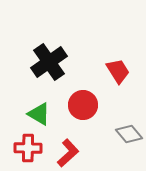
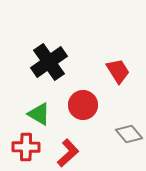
red cross: moved 2 px left, 1 px up
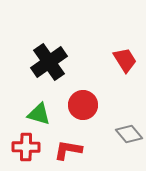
red trapezoid: moved 7 px right, 11 px up
green triangle: rotated 15 degrees counterclockwise
red L-shape: moved 3 px up; rotated 128 degrees counterclockwise
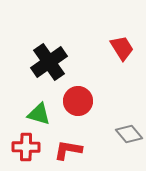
red trapezoid: moved 3 px left, 12 px up
red circle: moved 5 px left, 4 px up
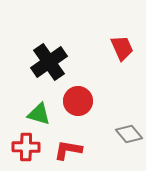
red trapezoid: rotated 8 degrees clockwise
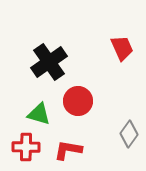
gray diamond: rotated 76 degrees clockwise
